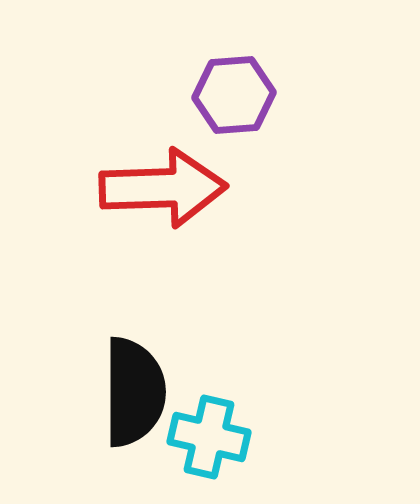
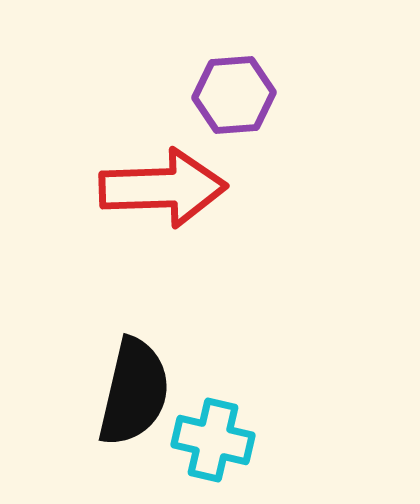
black semicircle: rotated 13 degrees clockwise
cyan cross: moved 4 px right, 3 px down
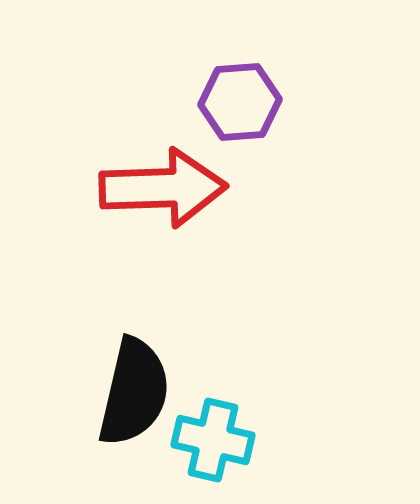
purple hexagon: moved 6 px right, 7 px down
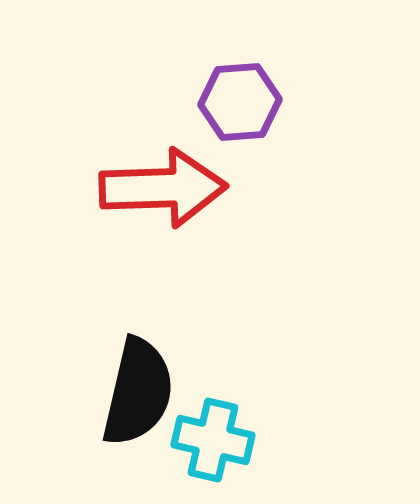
black semicircle: moved 4 px right
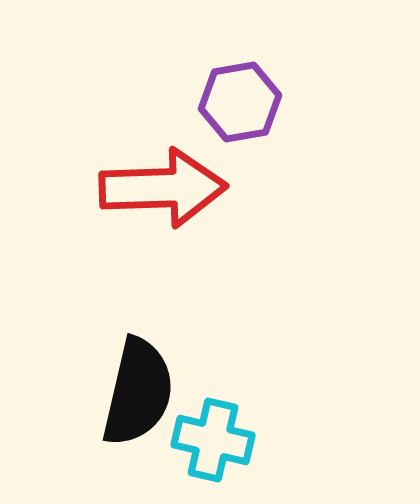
purple hexagon: rotated 6 degrees counterclockwise
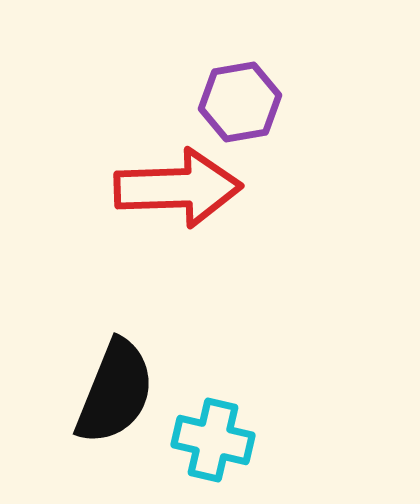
red arrow: moved 15 px right
black semicircle: moved 23 px left; rotated 9 degrees clockwise
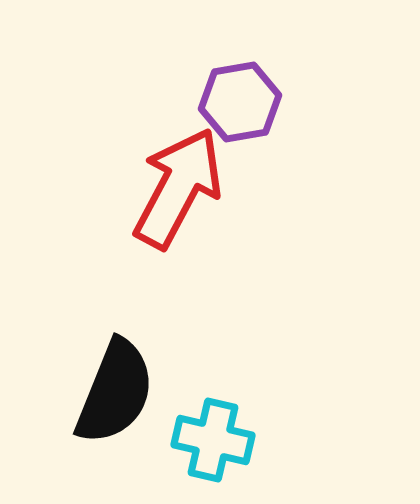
red arrow: rotated 60 degrees counterclockwise
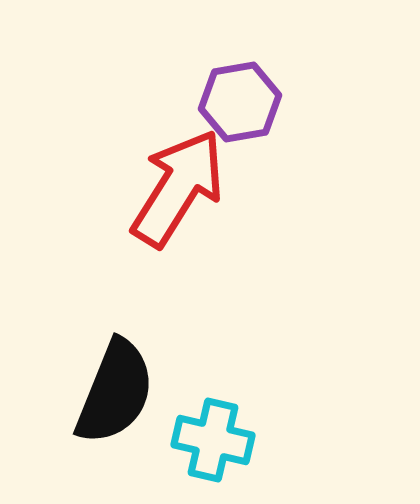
red arrow: rotated 4 degrees clockwise
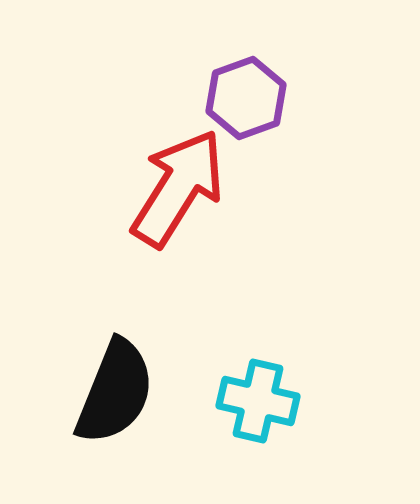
purple hexagon: moved 6 px right, 4 px up; rotated 10 degrees counterclockwise
cyan cross: moved 45 px right, 39 px up
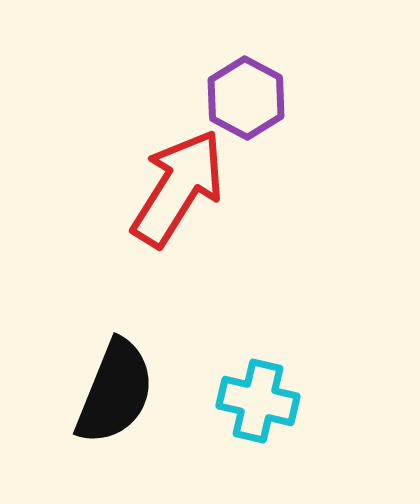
purple hexagon: rotated 12 degrees counterclockwise
